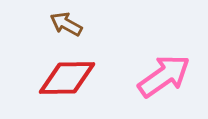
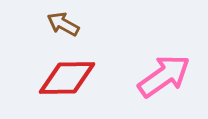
brown arrow: moved 3 px left
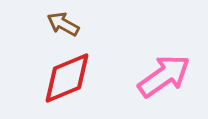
red diamond: rotated 22 degrees counterclockwise
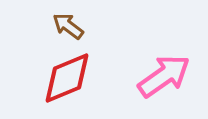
brown arrow: moved 5 px right, 2 px down; rotated 8 degrees clockwise
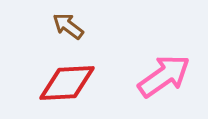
red diamond: moved 5 px down; rotated 20 degrees clockwise
